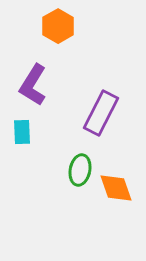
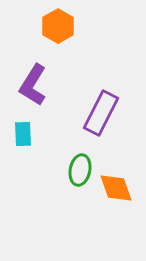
cyan rectangle: moved 1 px right, 2 px down
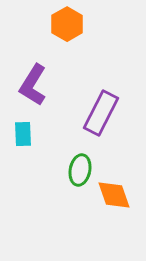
orange hexagon: moved 9 px right, 2 px up
orange diamond: moved 2 px left, 7 px down
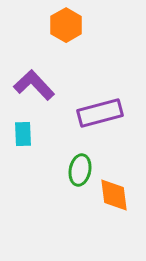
orange hexagon: moved 1 px left, 1 px down
purple L-shape: moved 1 px right; rotated 105 degrees clockwise
purple rectangle: moved 1 px left; rotated 48 degrees clockwise
orange diamond: rotated 12 degrees clockwise
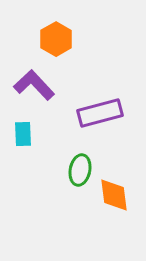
orange hexagon: moved 10 px left, 14 px down
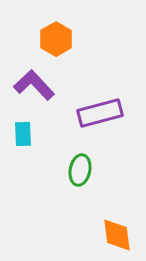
orange diamond: moved 3 px right, 40 px down
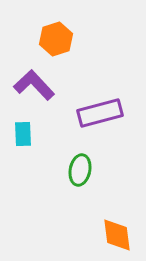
orange hexagon: rotated 12 degrees clockwise
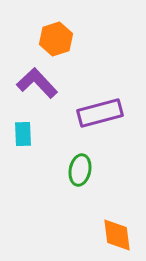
purple L-shape: moved 3 px right, 2 px up
